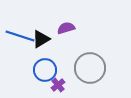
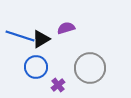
blue circle: moved 9 px left, 3 px up
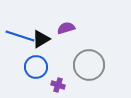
gray circle: moved 1 px left, 3 px up
purple cross: rotated 32 degrees counterclockwise
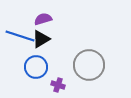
purple semicircle: moved 23 px left, 9 px up
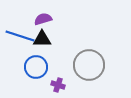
black triangle: moved 1 px right; rotated 30 degrees clockwise
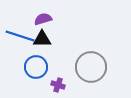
gray circle: moved 2 px right, 2 px down
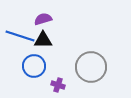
black triangle: moved 1 px right, 1 px down
blue circle: moved 2 px left, 1 px up
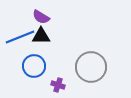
purple semicircle: moved 2 px left, 2 px up; rotated 132 degrees counterclockwise
blue line: moved 1 px down; rotated 40 degrees counterclockwise
black triangle: moved 2 px left, 4 px up
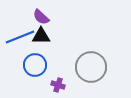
purple semicircle: rotated 12 degrees clockwise
blue circle: moved 1 px right, 1 px up
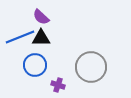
black triangle: moved 2 px down
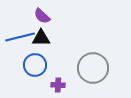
purple semicircle: moved 1 px right, 1 px up
blue line: rotated 8 degrees clockwise
gray circle: moved 2 px right, 1 px down
purple cross: rotated 16 degrees counterclockwise
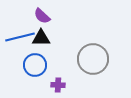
gray circle: moved 9 px up
